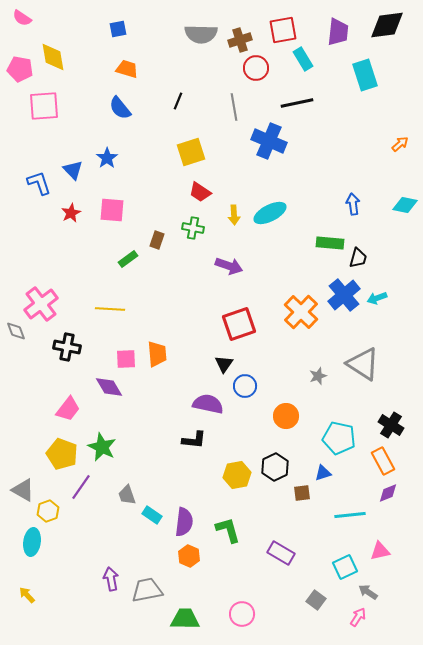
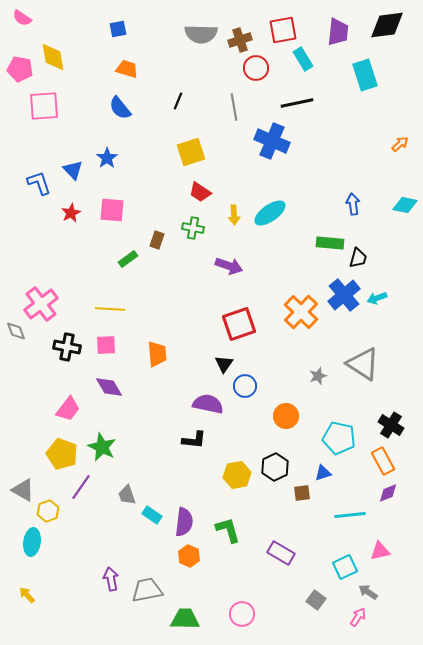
blue cross at (269, 141): moved 3 px right
cyan ellipse at (270, 213): rotated 8 degrees counterclockwise
pink square at (126, 359): moved 20 px left, 14 px up
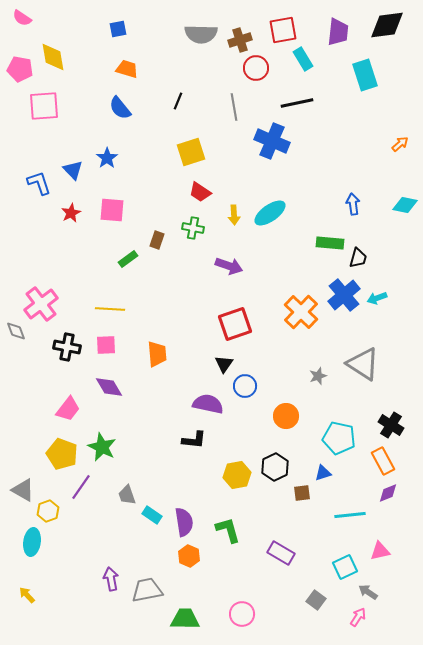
red square at (239, 324): moved 4 px left
purple semicircle at (184, 522): rotated 16 degrees counterclockwise
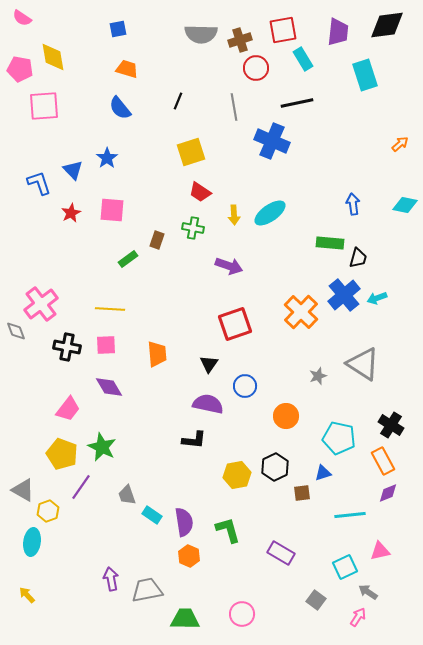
black triangle at (224, 364): moved 15 px left
